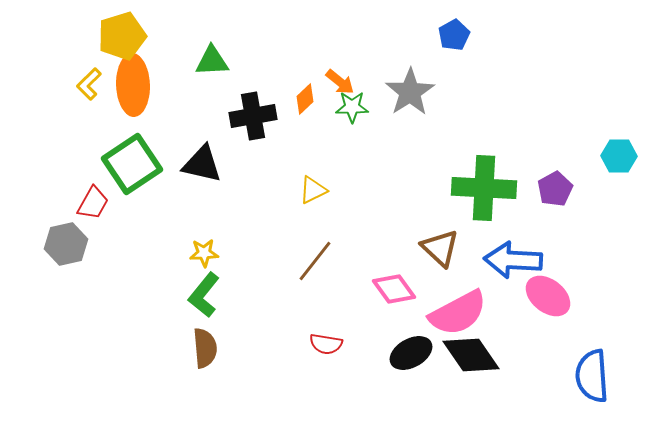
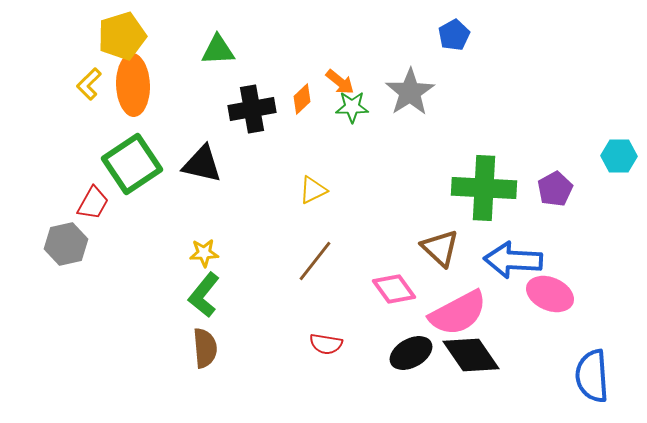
green triangle: moved 6 px right, 11 px up
orange diamond: moved 3 px left
black cross: moved 1 px left, 7 px up
pink ellipse: moved 2 px right, 2 px up; rotated 15 degrees counterclockwise
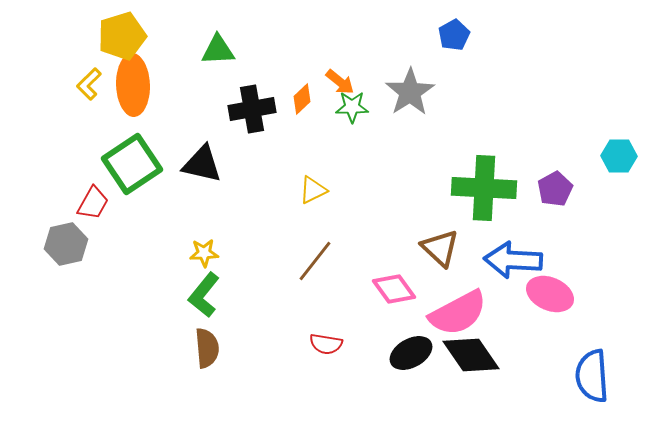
brown semicircle: moved 2 px right
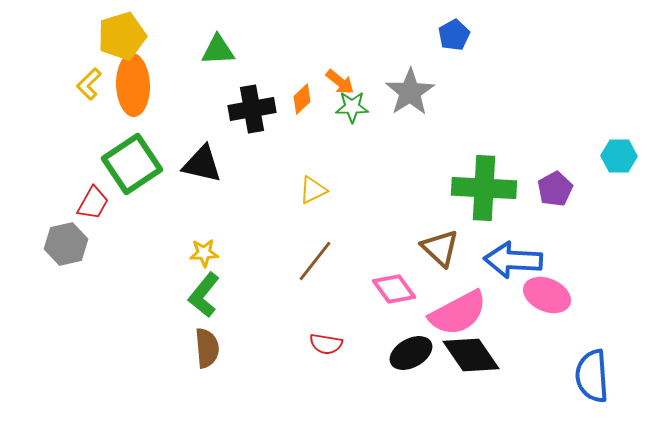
pink ellipse: moved 3 px left, 1 px down
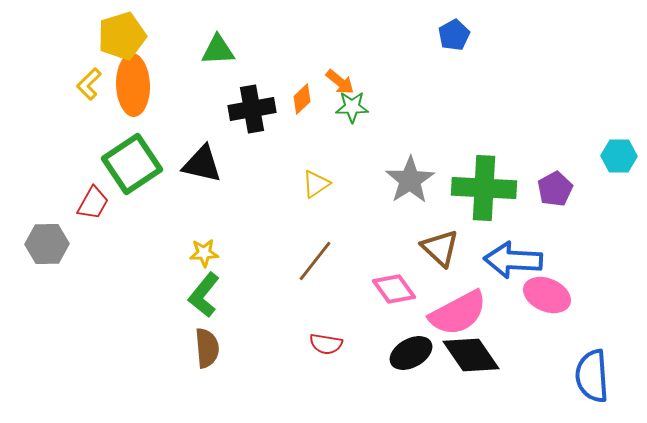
gray star: moved 88 px down
yellow triangle: moved 3 px right, 6 px up; rotated 8 degrees counterclockwise
gray hexagon: moved 19 px left; rotated 12 degrees clockwise
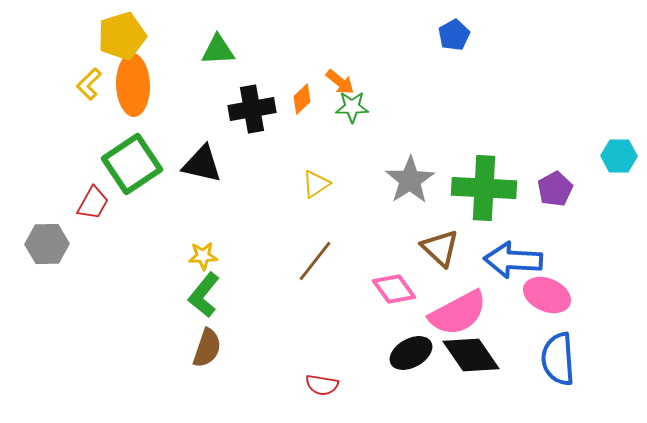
yellow star: moved 1 px left, 3 px down
red semicircle: moved 4 px left, 41 px down
brown semicircle: rotated 24 degrees clockwise
blue semicircle: moved 34 px left, 17 px up
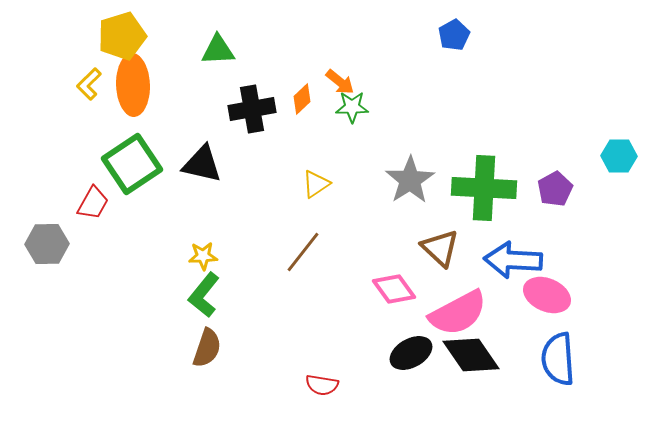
brown line: moved 12 px left, 9 px up
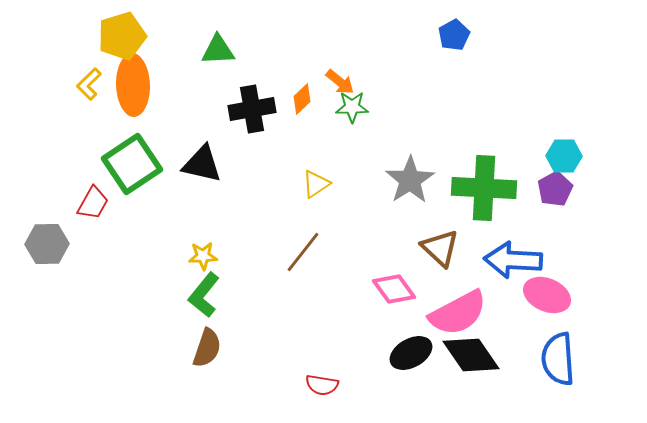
cyan hexagon: moved 55 px left
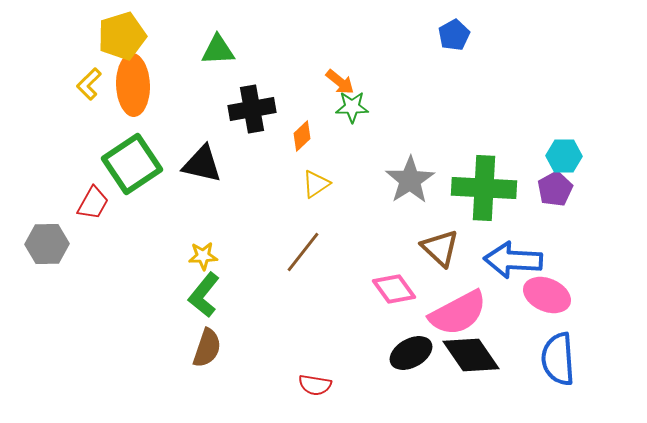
orange diamond: moved 37 px down
red semicircle: moved 7 px left
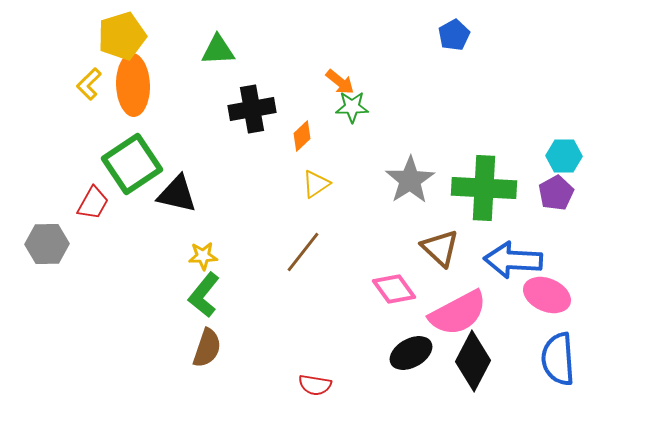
black triangle: moved 25 px left, 30 px down
purple pentagon: moved 1 px right, 4 px down
black diamond: moved 2 px right, 6 px down; rotated 62 degrees clockwise
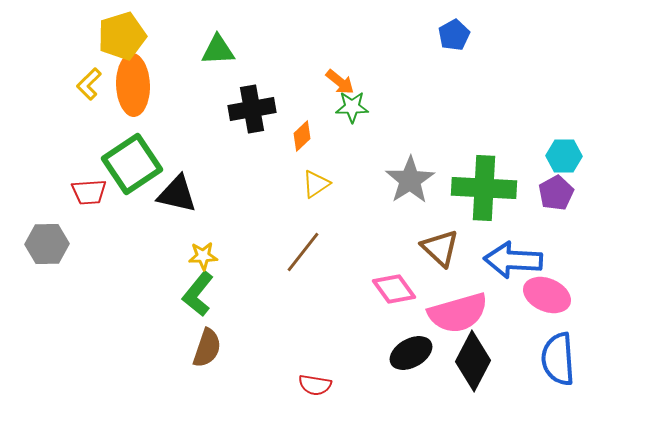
red trapezoid: moved 4 px left, 11 px up; rotated 57 degrees clockwise
green L-shape: moved 6 px left, 1 px up
pink semicircle: rotated 12 degrees clockwise
